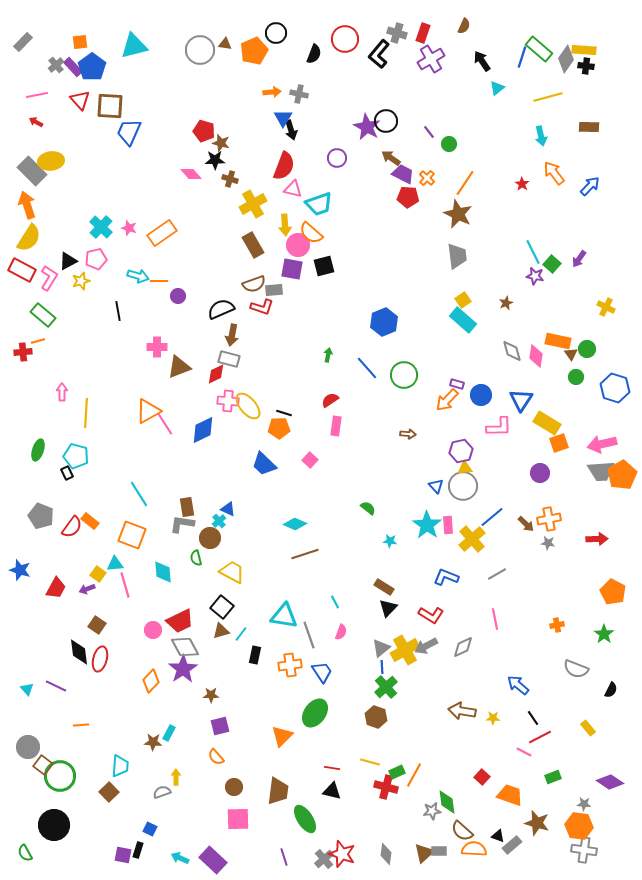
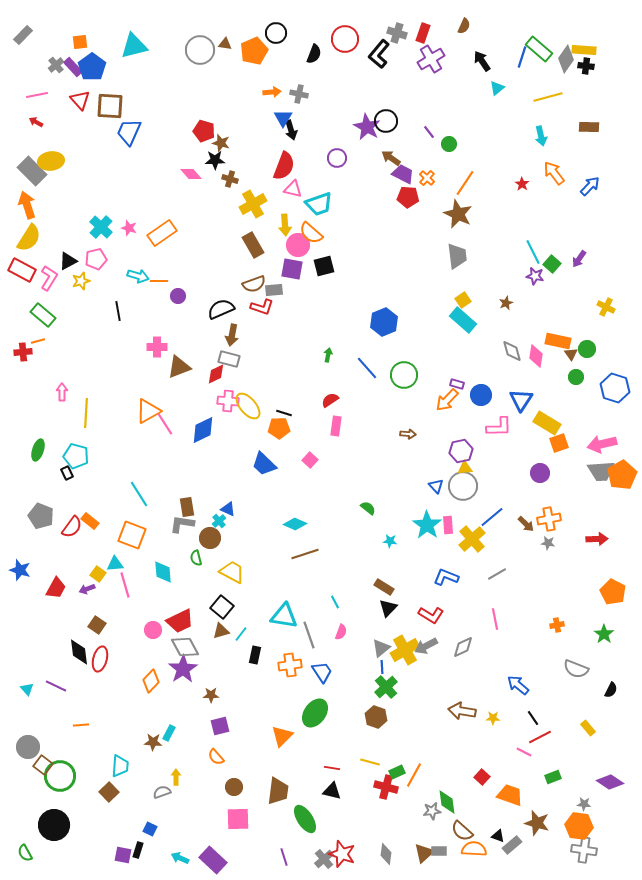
gray rectangle at (23, 42): moved 7 px up
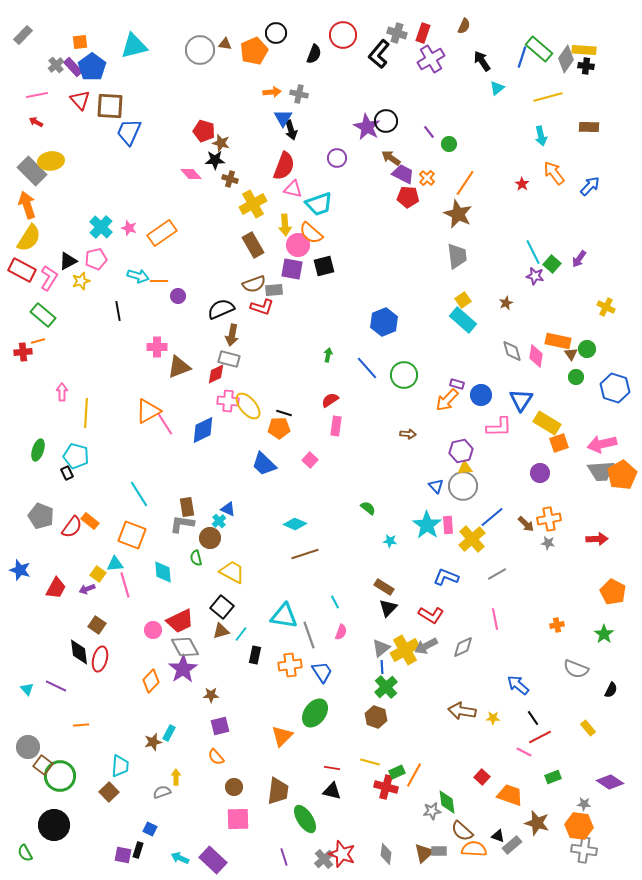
red circle at (345, 39): moved 2 px left, 4 px up
brown star at (153, 742): rotated 18 degrees counterclockwise
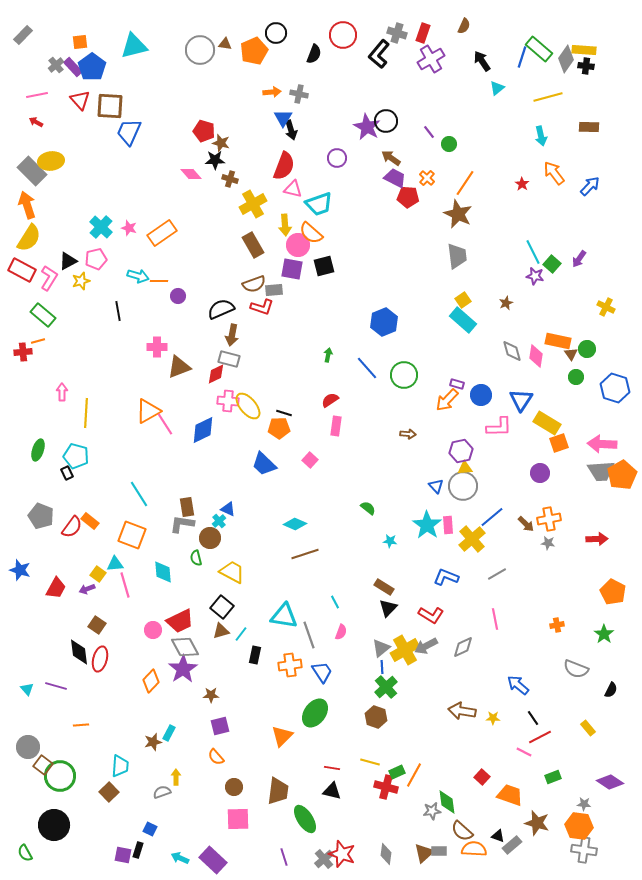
purple trapezoid at (403, 174): moved 8 px left, 4 px down
pink arrow at (602, 444): rotated 16 degrees clockwise
purple line at (56, 686): rotated 10 degrees counterclockwise
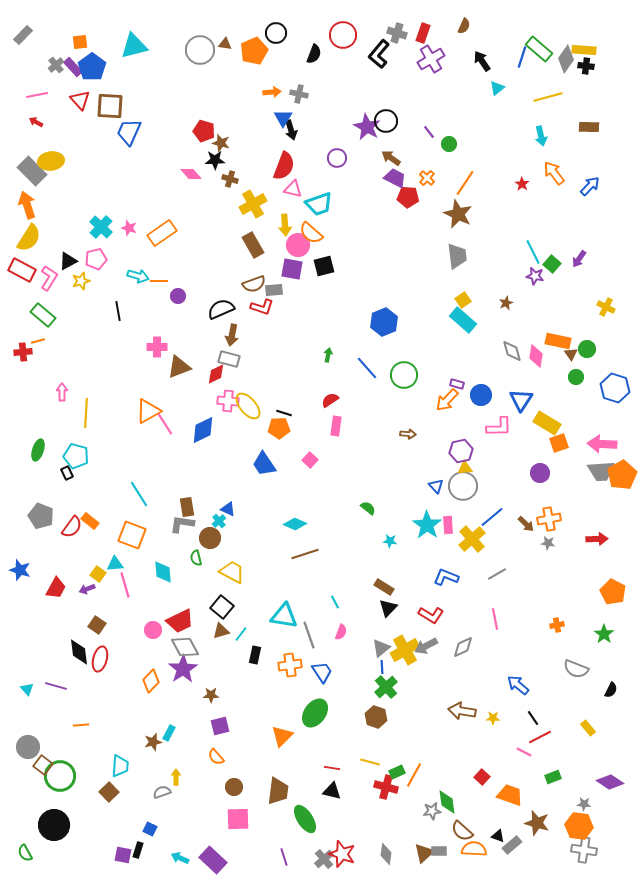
blue trapezoid at (264, 464): rotated 12 degrees clockwise
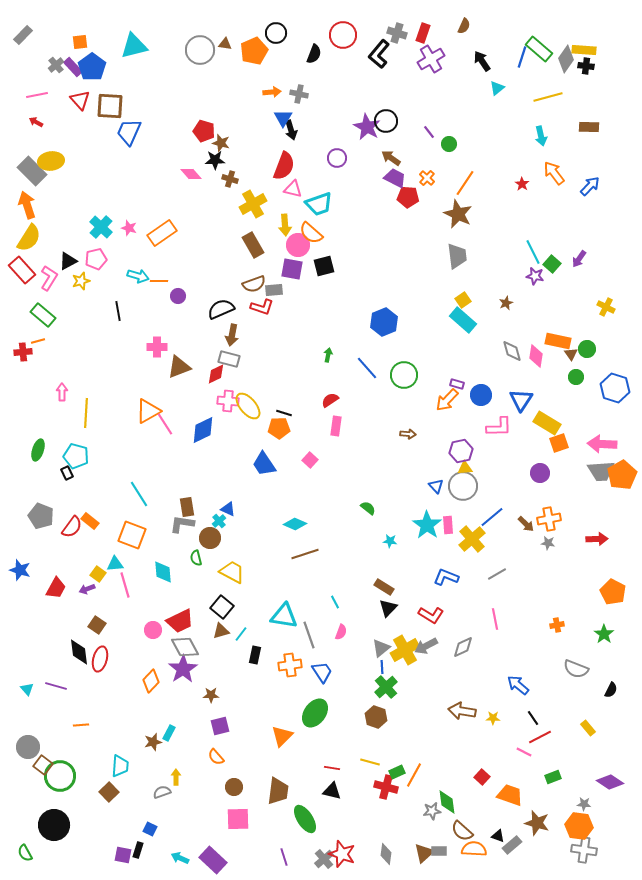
red rectangle at (22, 270): rotated 20 degrees clockwise
